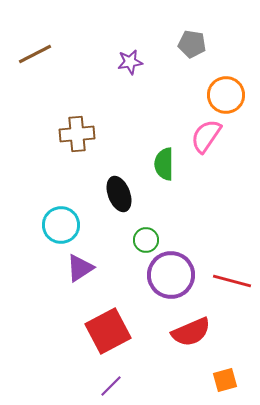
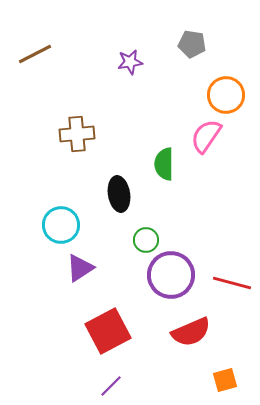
black ellipse: rotated 12 degrees clockwise
red line: moved 2 px down
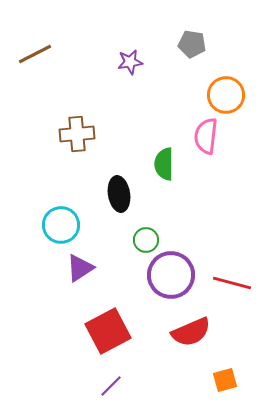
pink semicircle: rotated 27 degrees counterclockwise
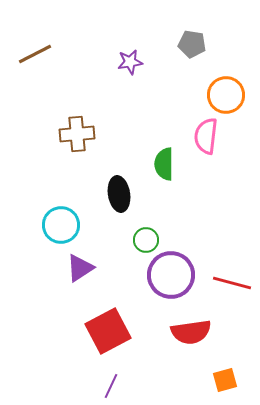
red semicircle: rotated 15 degrees clockwise
purple line: rotated 20 degrees counterclockwise
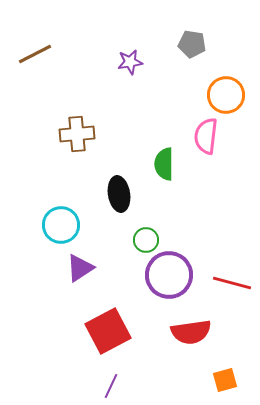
purple circle: moved 2 px left
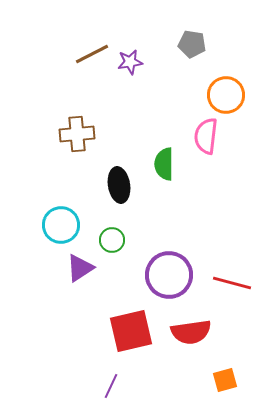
brown line: moved 57 px right
black ellipse: moved 9 px up
green circle: moved 34 px left
red square: moved 23 px right; rotated 15 degrees clockwise
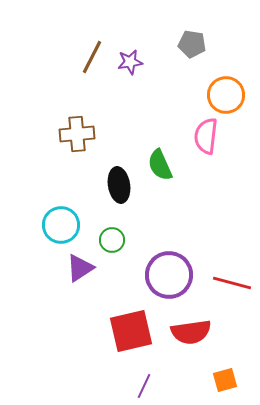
brown line: moved 3 px down; rotated 36 degrees counterclockwise
green semicircle: moved 4 px left, 1 px down; rotated 24 degrees counterclockwise
purple line: moved 33 px right
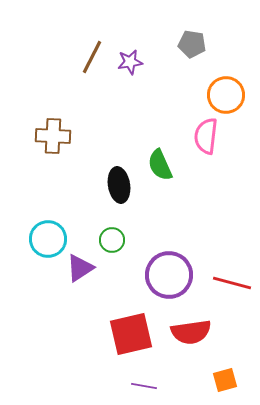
brown cross: moved 24 px left, 2 px down; rotated 8 degrees clockwise
cyan circle: moved 13 px left, 14 px down
red square: moved 3 px down
purple line: rotated 75 degrees clockwise
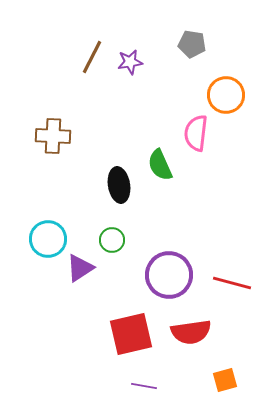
pink semicircle: moved 10 px left, 3 px up
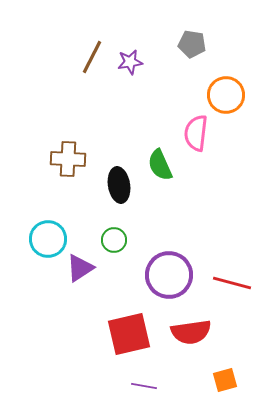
brown cross: moved 15 px right, 23 px down
green circle: moved 2 px right
red square: moved 2 px left
